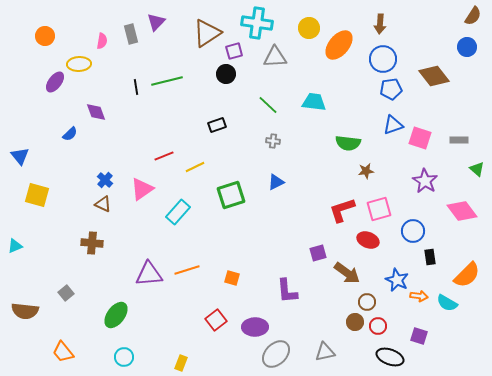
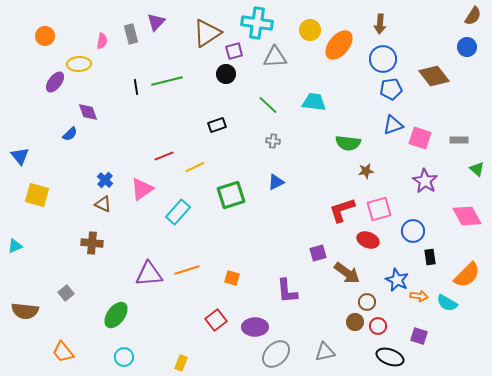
yellow circle at (309, 28): moved 1 px right, 2 px down
purple diamond at (96, 112): moved 8 px left
pink diamond at (462, 211): moved 5 px right, 5 px down; rotated 8 degrees clockwise
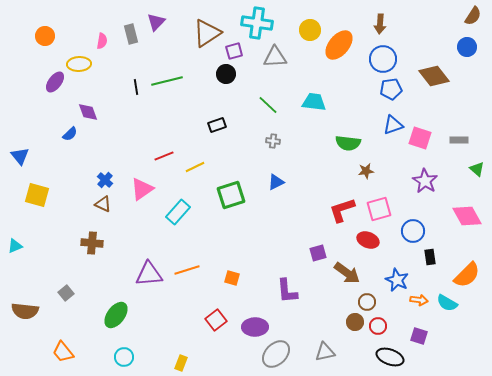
orange arrow at (419, 296): moved 4 px down
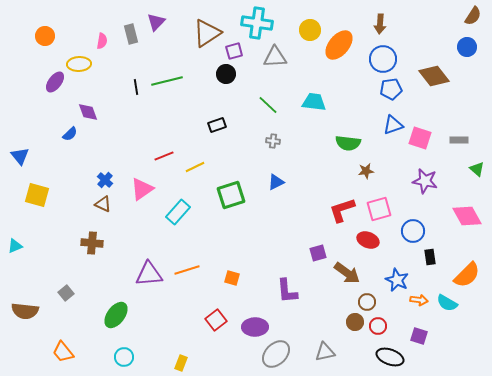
purple star at (425, 181): rotated 20 degrees counterclockwise
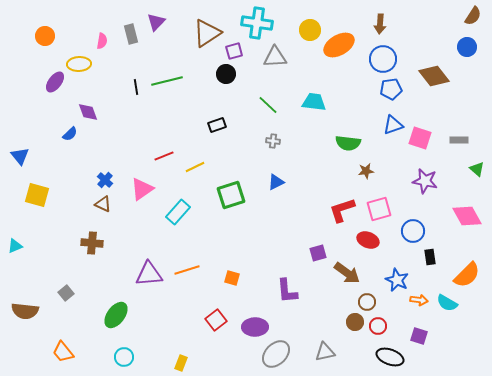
orange ellipse at (339, 45): rotated 20 degrees clockwise
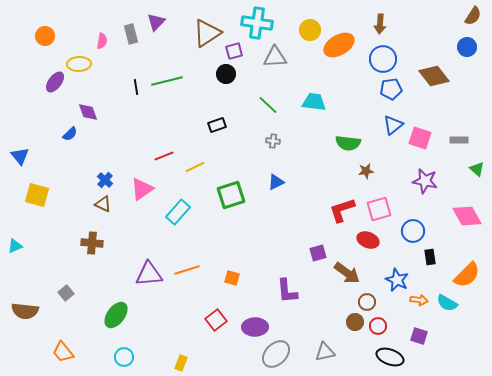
blue triangle at (393, 125): rotated 20 degrees counterclockwise
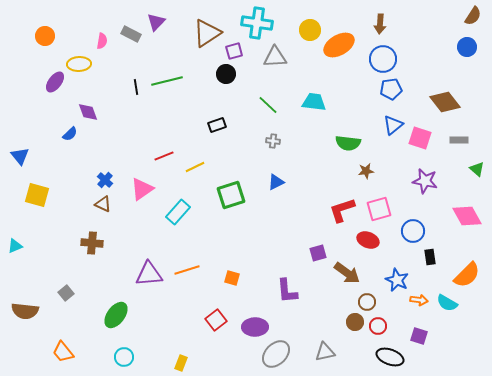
gray rectangle at (131, 34): rotated 48 degrees counterclockwise
brown diamond at (434, 76): moved 11 px right, 26 px down
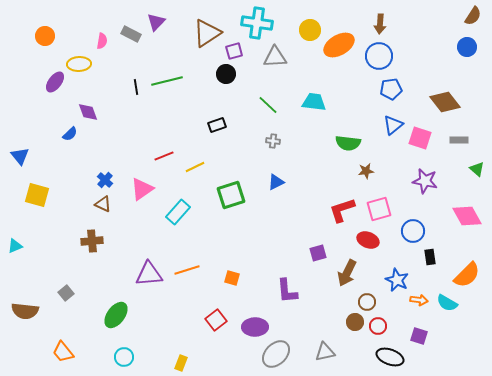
blue circle at (383, 59): moved 4 px left, 3 px up
brown cross at (92, 243): moved 2 px up; rotated 10 degrees counterclockwise
brown arrow at (347, 273): rotated 80 degrees clockwise
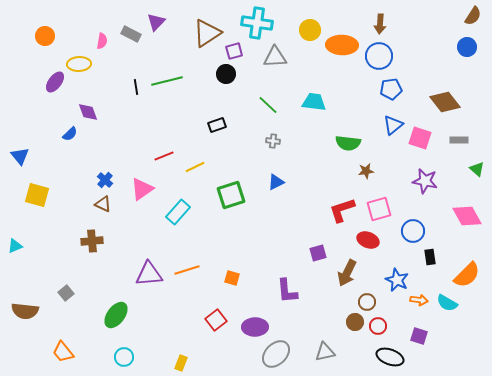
orange ellipse at (339, 45): moved 3 px right; rotated 32 degrees clockwise
